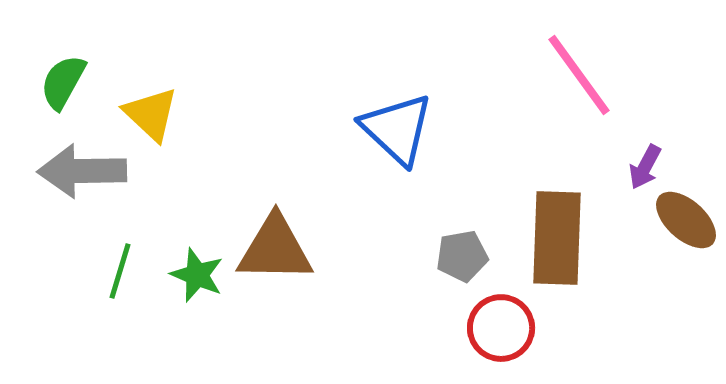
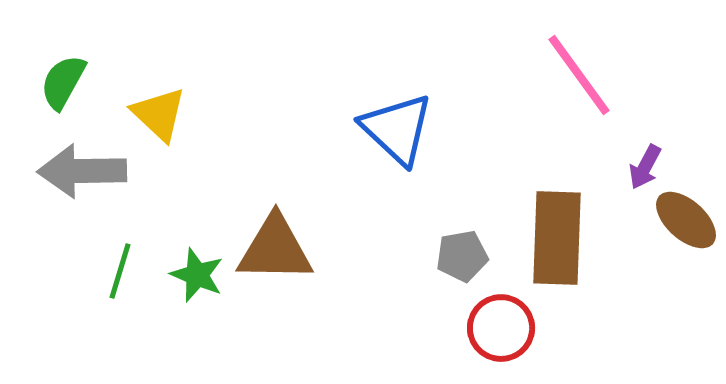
yellow triangle: moved 8 px right
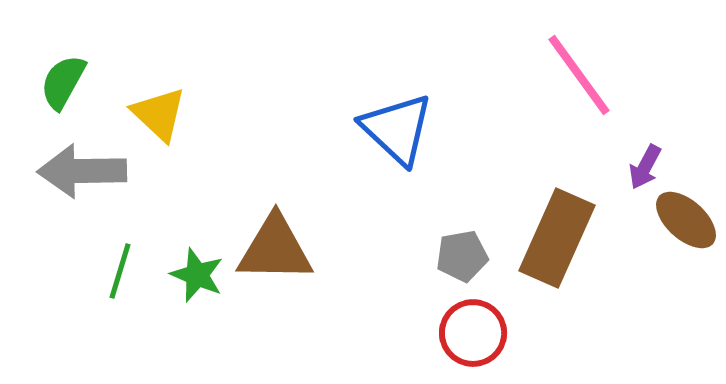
brown rectangle: rotated 22 degrees clockwise
red circle: moved 28 px left, 5 px down
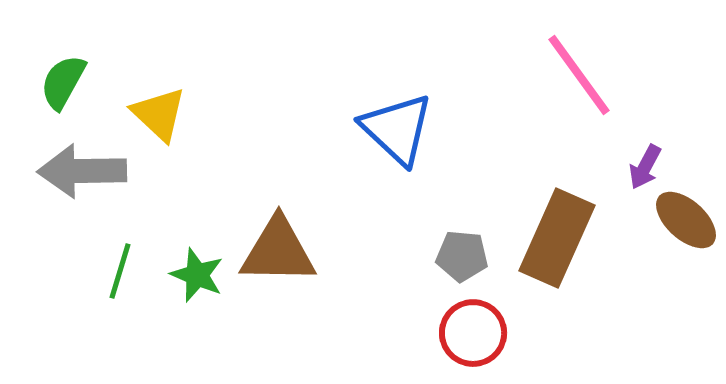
brown triangle: moved 3 px right, 2 px down
gray pentagon: rotated 15 degrees clockwise
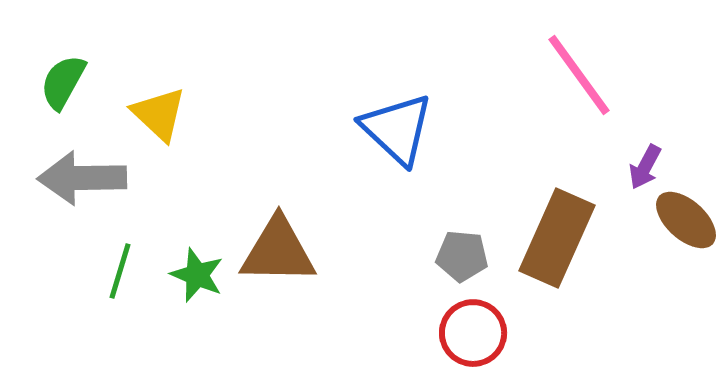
gray arrow: moved 7 px down
